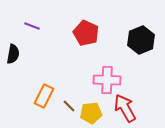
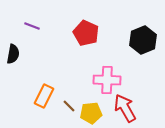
black hexagon: moved 2 px right
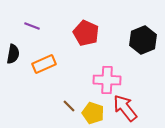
orange rectangle: moved 32 px up; rotated 40 degrees clockwise
red arrow: rotated 8 degrees counterclockwise
yellow pentagon: moved 2 px right; rotated 25 degrees clockwise
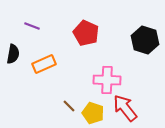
black hexagon: moved 2 px right; rotated 20 degrees counterclockwise
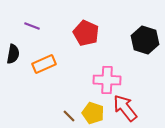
brown line: moved 10 px down
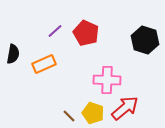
purple line: moved 23 px right, 5 px down; rotated 63 degrees counterclockwise
red arrow: rotated 88 degrees clockwise
